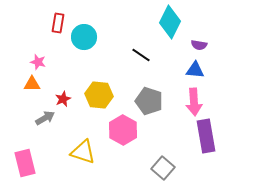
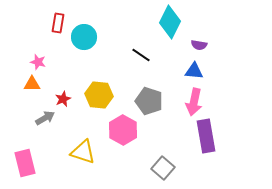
blue triangle: moved 1 px left, 1 px down
pink arrow: rotated 16 degrees clockwise
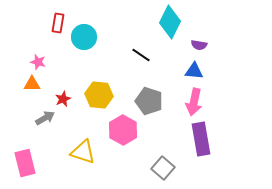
purple rectangle: moved 5 px left, 3 px down
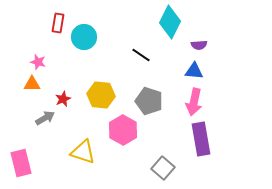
purple semicircle: rotated 14 degrees counterclockwise
yellow hexagon: moved 2 px right
pink rectangle: moved 4 px left
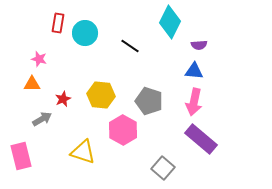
cyan circle: moved 1 px right, 4 px up
black line: moved 11 px left, 9 px up
pink star: moved 1 px right, 3 px up
gray arrow: moved 3 px left, 1 px down
purple rectangle: rotated 40 degrees counterclockwise
pink rectangle: moved 7 px up
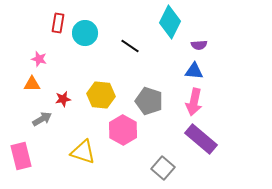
red star: rotated 14 degrees clockwise
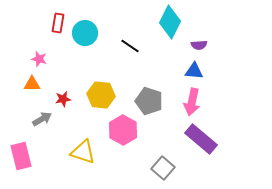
pink arrow: moved 2 px left
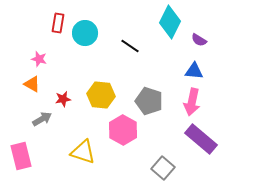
purple semicircle: moved 5 px up; rotated 35 degrees clockwise
orange triangle: rotated 30 degrees clockwise
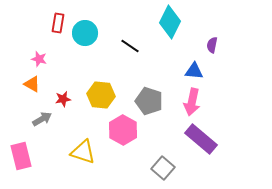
purple semicircle: moved 13 px right, 5 px down; rotated 70 degrees clockwise
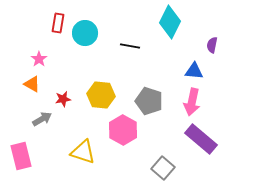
black line: rotated 24 degrees counterclockwise
pink star: rotated 21 degrees clockwise
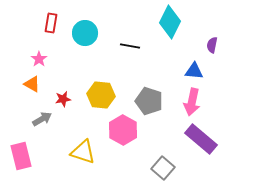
red rectangle: moved 7 px left
